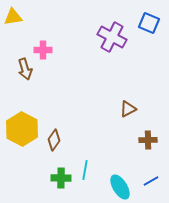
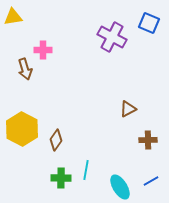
brown diamond: moved 2 px right
cyan line: moved 1 px right
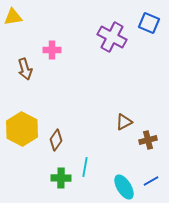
pink cross: moved 9 px right
brown triangle: moved 4 px left, 13 px down
brown cross: rotated 12 degrees counterclockwise
cyan line: moved 1 px left, 3 px up
cyan ellipse: moved 4 px right
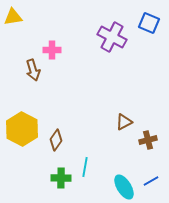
brown arrow: moved 8 px right, 1 px down
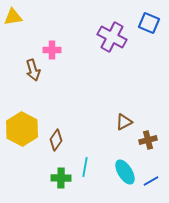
cyan ellipse: moved 1 px right, 15 px up
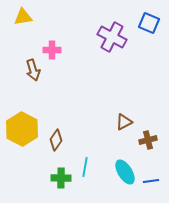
yellow triangle: moved 10 px right
blue line: rotated 21 degrees clockwise
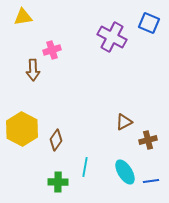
pink cross: rotated 18 degrees counterclockwise
brown arrow: rotated 15 degrees clockwise
green cross: moved 3 px left, 4 px down
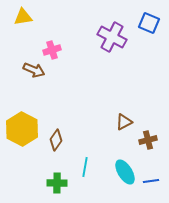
brown arrow: moved 1 px right; rotated 65 degrees counterclockwise
green cross: moved 1 px left, 1 px down
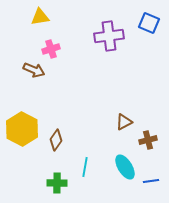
yellow triangle: moved 17 px right
purple cross: moved 3 px left, 1 px up; rotated 36 degrees counterclockwise
pink cross: moved 1 px left, 1 px up
cyan ellipse: moved 5 px up
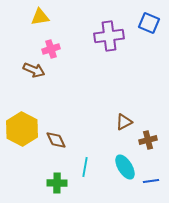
brown diamond: rotated 60 degrees counterclockwise
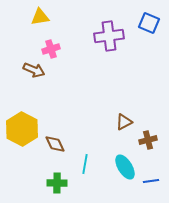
brown diamond: moved 1 px left, 4 px down
cyan line: moved 3 px up
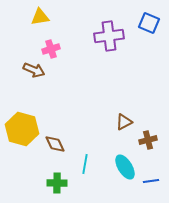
yellow hexagon: rotated 12 degrees counterclockwise
